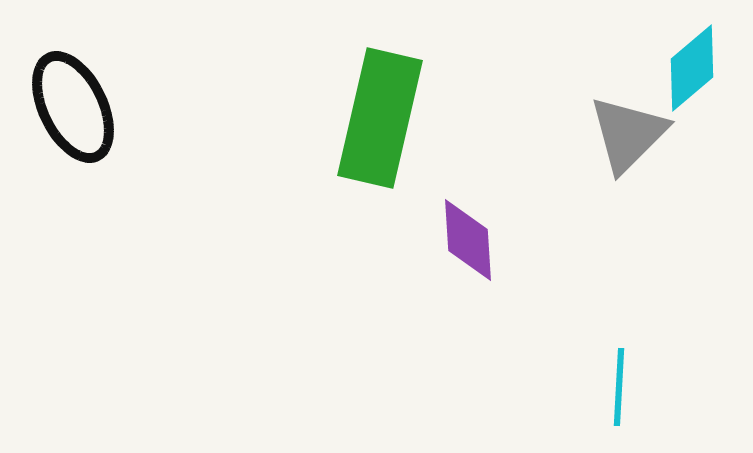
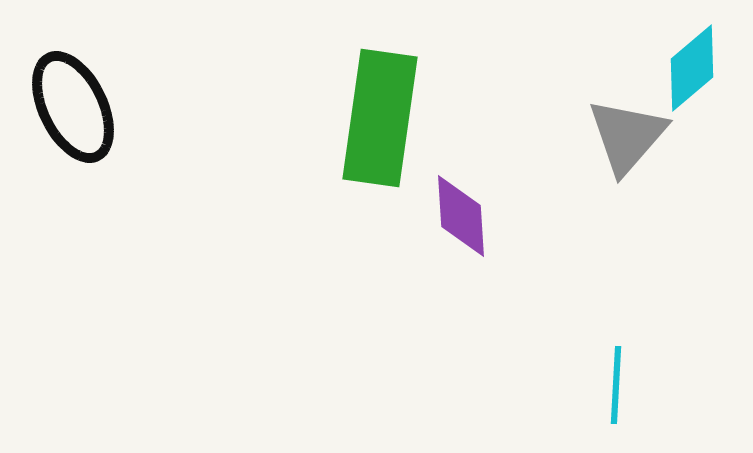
green rectangle: rotated 5 degrees counterclockwise
gray triangle: moved 1 px left, 2 px down; rotated 4 degrees counterclockwise
purple diamond: moved 7 px left, 24 px up
cyan line: moved 3 px left, 2 px up
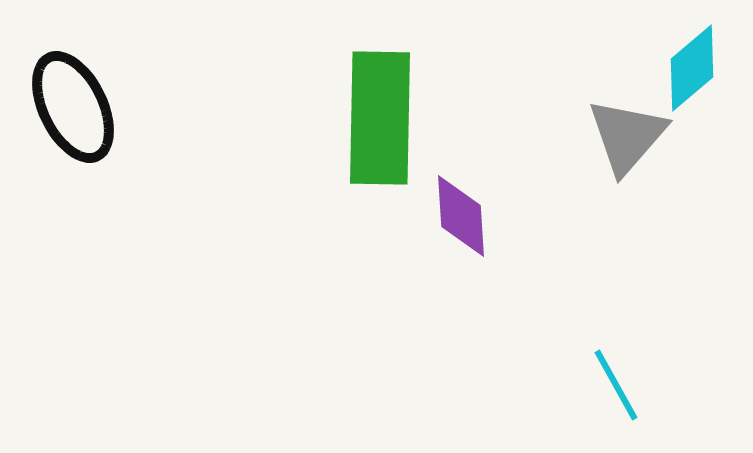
green rectangle: rotated 7 degrees counterclockwise
cyan line: rotated 32 degrees counterclockwise
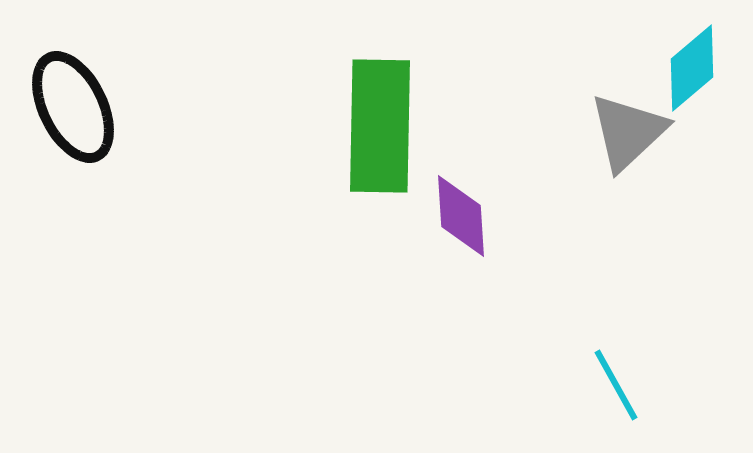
green rectangle: moved 8 px down
gray triangle: moved 1 px right, 4 px up; rotated 6 degrees clockwise
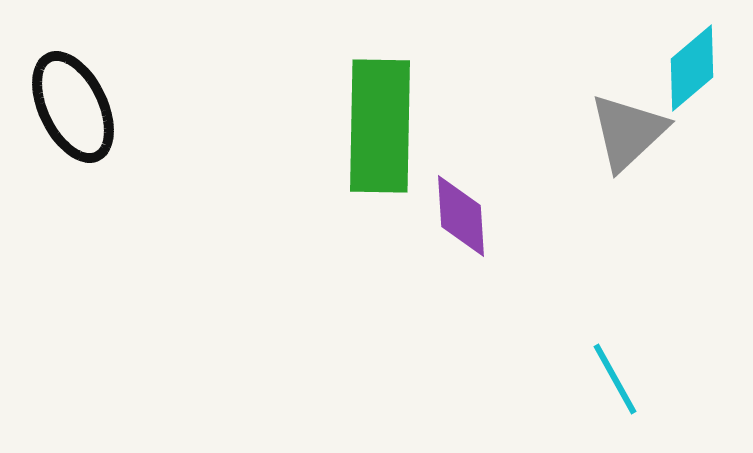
cyan line: moved 1 px left, 6 px up
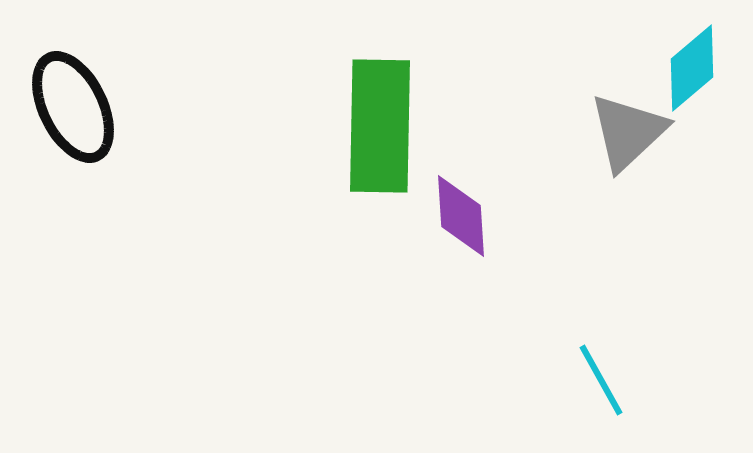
cyan line: moved 14 px left, 1 px down
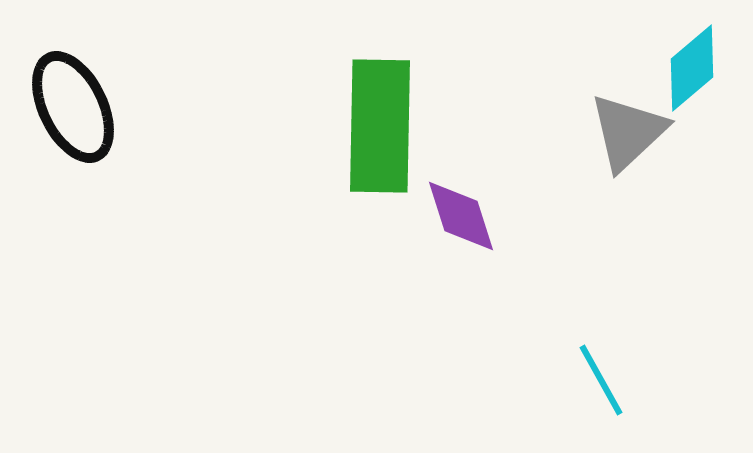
purple diamond: rotated 14 degrees counterclockwise
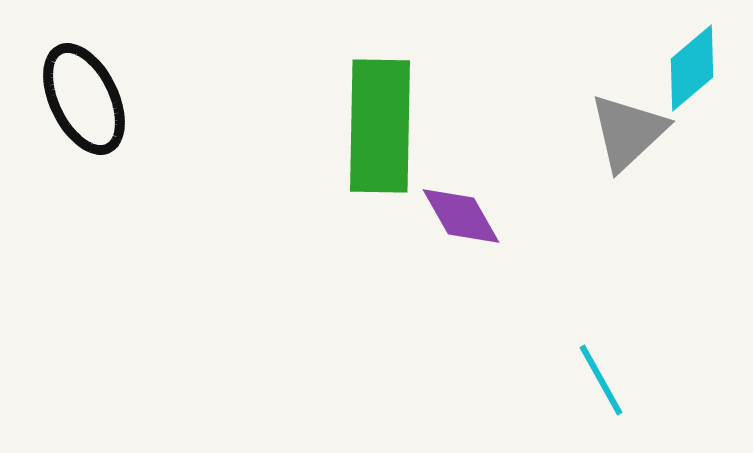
black ellipse: moved 11 px right, 8 px up
purple diamond: rotated 12 degrees counterclockwise
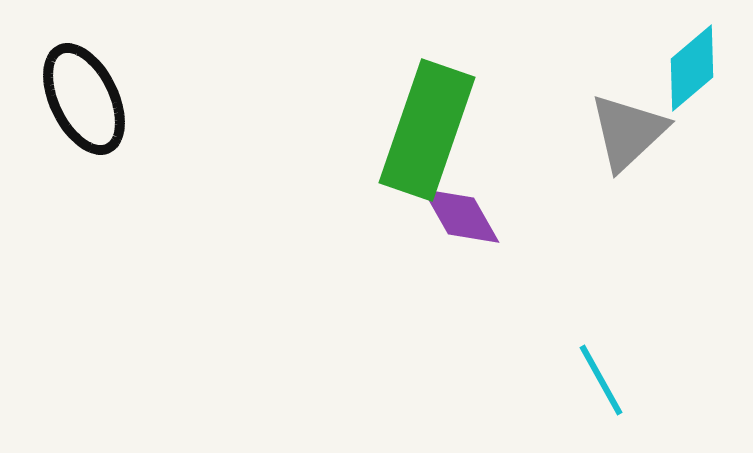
green rectangle: moved 47 px right, 4 px down; rotated 18 degrees clockwise
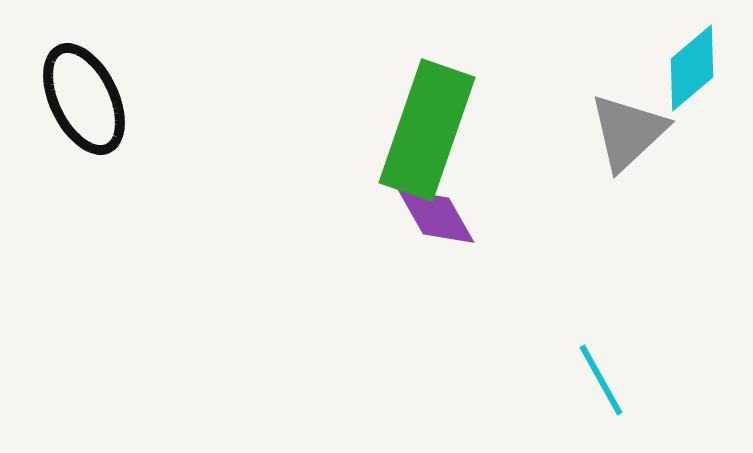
purple diamond: moved 25 px left
